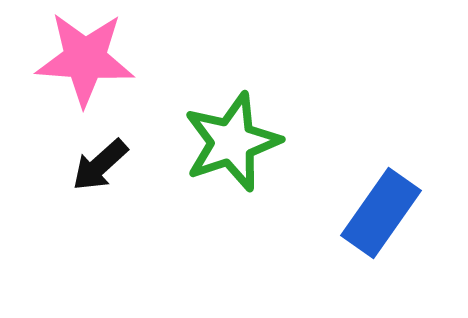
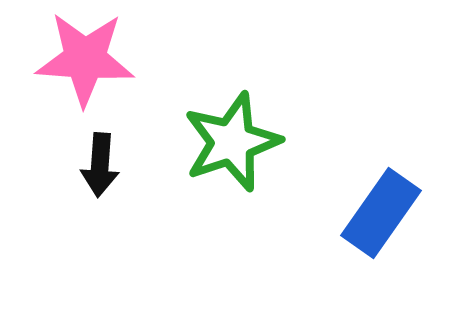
black arrow: rotated 44 degrees counterclockwise
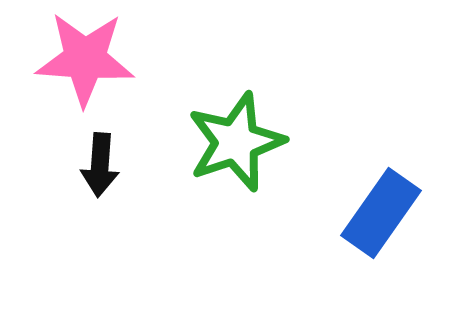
green star: moved 4 px right
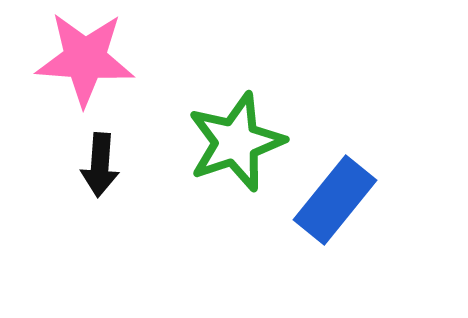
blue rectangle: moved 46 px left, 13 px up; rotated 4 degrees clockwise
